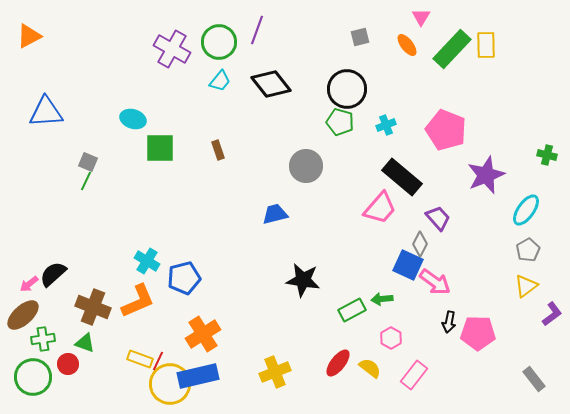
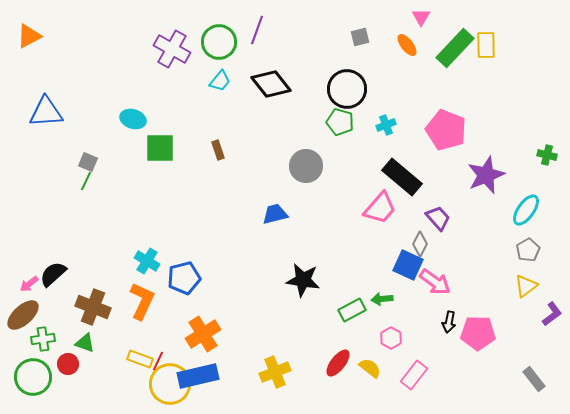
green rectangle at (452, 49): moved 3 px right, 1 px up
orange L-shape at (138, 301): moved 4 px right; rotated 42 degrees counterclockwise
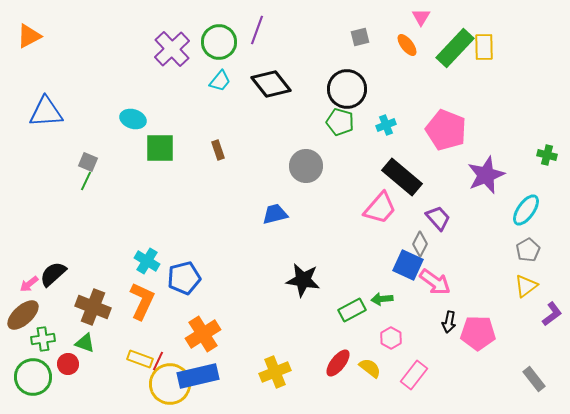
yellow rectangle at (486, 45): moved 2 px left, 2 px down
purple cross at (172, 49): rotated 18 degrees clockwise
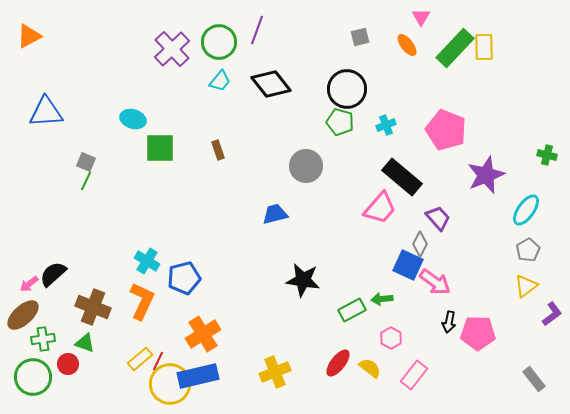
gray square at (88, 162): moved 2 px left
yellow rectangle at (140, 359): rotated 60 degrees counterclockwise
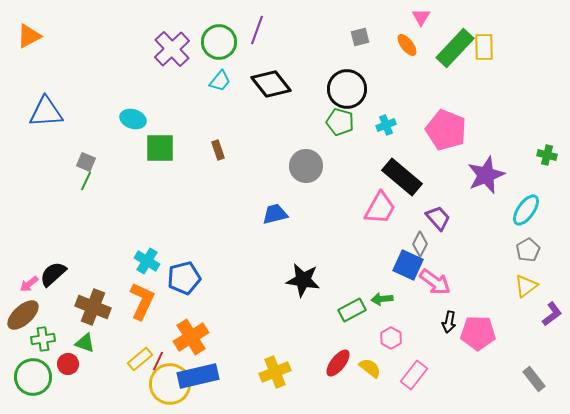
pink trapezoid at (380, 208): rotated 12 degrees counterclockwise
orange cross at (203, 334): moved 12 px left, 3 px down
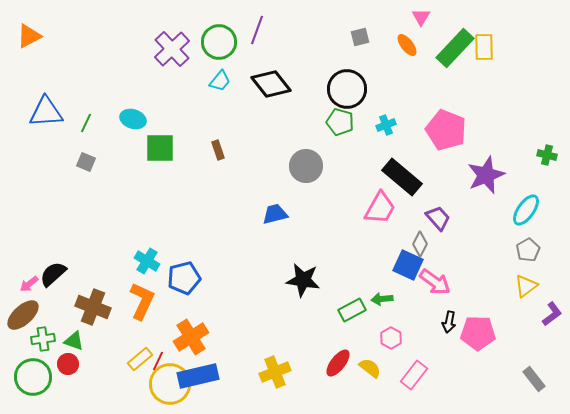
green line at (86, 181): moved 58 px up
green triangle at (85, 343): moved 11 px left, 2 px up
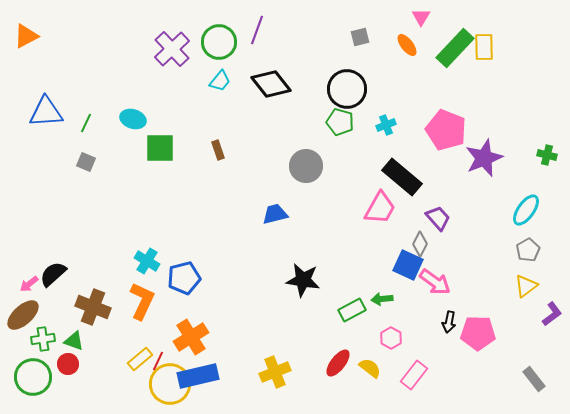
orange triangle at (29, 36): moved 3 px left
purple star at (486, 175): moved 2 px left, 17 px up
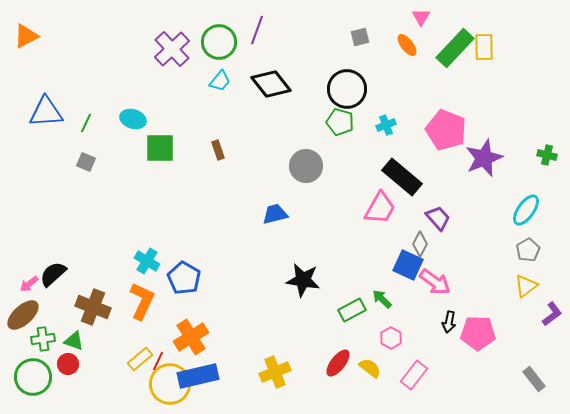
blue pentagon at (184, 278): rotated 28 degrees counterclockwise
green arrow at (382, 299): rotated 50 degrees clockwise
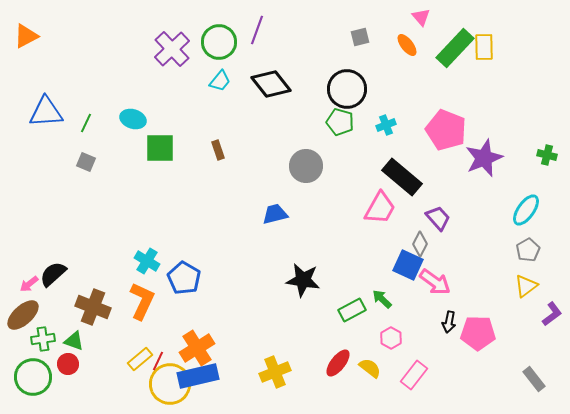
pink triangle at (421, 17): rotated 12 degrees counterclockwise
orange cross at (191, 337): moved 6 px right, 11 px down
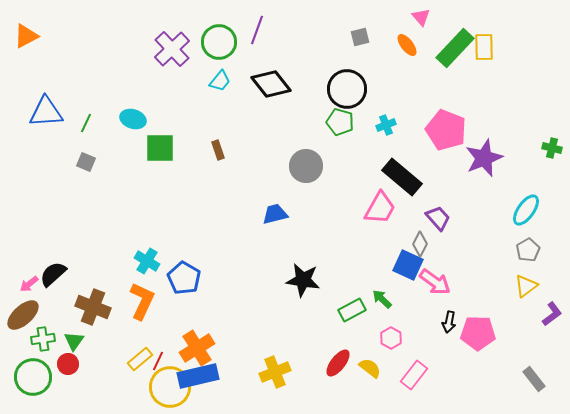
green cross at (547, 155): moved 5 px right, 7 px up
green triangle at (74, 341): rotated 45 degrees clockwise
yellow circle at (170, 384): moved 3 px down
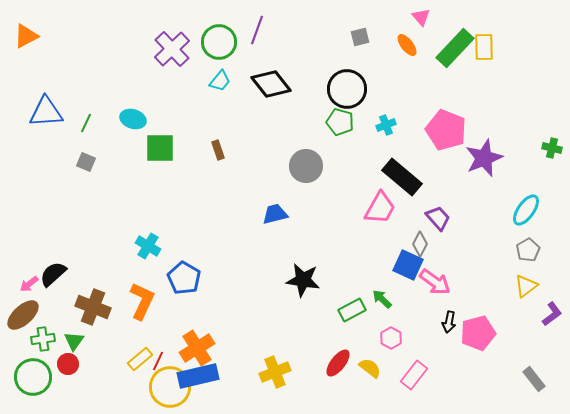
cyan cross at (147, 261): moved 1 px right, 15 px up
pink pentagon at (478, 333): rotated 16 degrees counterclockwise
